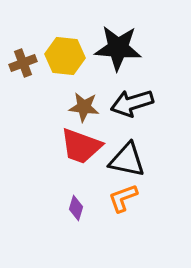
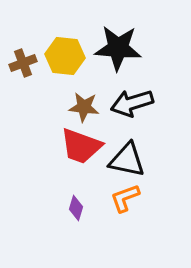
orange L-shape: moved 2 px right
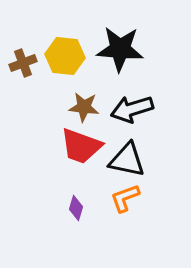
black star: moved 2 px right, 1 px down
black arrow: moved 6 px down
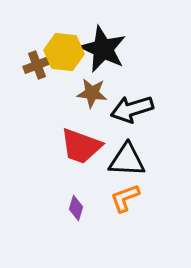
black star: moved 17 px left; rotated 21 degrees clockwise
yellow hexagon: moved 1 px left, 4 px up
brown cross: moved 14 px right, 2 px down
brown star: moved 8 px right, 14 px up
black triangle: rotated 9 degrees counterclockwise
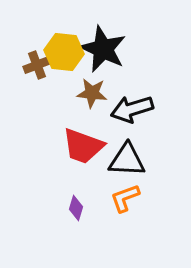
red trapezoid: moved 2 px right
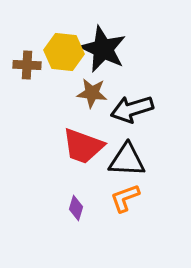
brown cross: moved 10 px left; rotated 24 degrees clockwise
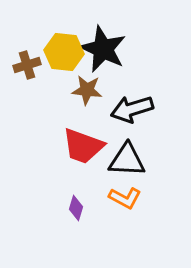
brown cross: rotated 20 degrees counterclockwise
brown star: moved 5 px left, 3 px up
orange L-shape: rotated 132 degrees counterclockwise
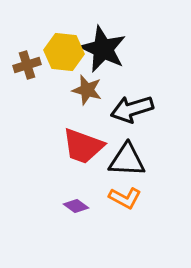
brown star: rotated 8 degrees clockwise
purple diamond: moved 2 px up; rotated 70 degrees counterclockwise
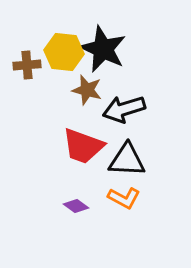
brown cross: rotated 12 degrees clockwise
black arrow: moved 8 px left
orange L-shape: moved 1 px left
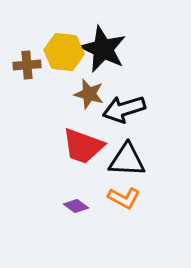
brown star: moved 2 px right, 4 px down
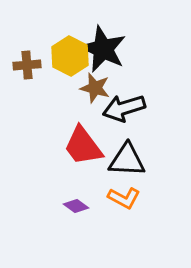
yellow hexagon: moved 6 px right, 4 px down; rotated 21 degrees clockwise
brown star: moved 6 px right, 6 px up
black arrow: moved 1 px up
red trapezoid: rotated 33 degrees clockwise
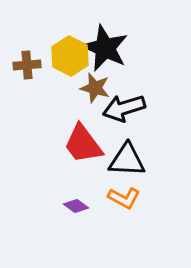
black star: moved 2 px right, 1 px up
red trapezoid: moved 2 px up
